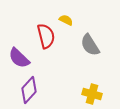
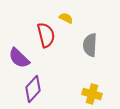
yellow semicircle: moved 2 px up
red semicircle: moved 1 px up
gray semicircle: rotated 35 degrees clockwise
purple diamond: moved 4 px right, 1 px up
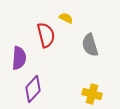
gray semicircle: rotated 20 degrees counterclockwise
purple semicircle: rotated 130 degrees counterclockwise
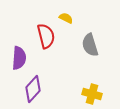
red semicircle: moved 1 px down
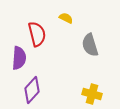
red semicircle: moved 9 px left, 2 px up
purple diamond: moved 1 px left, 1 px down
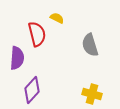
yellow semicircle: moved 9 px left
purple semicircle: moved 2 px left
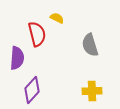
yellow cross: moved 3 px up; rotated 18 degrees counterclockwise
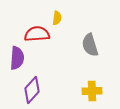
yellow semicircle: rotated 72 degrees clockwise
red semicircle: rotated 80 degrees counterclockwise
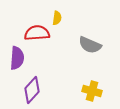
red semicircle: moved 1 px up
gray semicircle: rotated 50 degrees counterclockwise
yellow cross: rotated 18 degrees clockwise
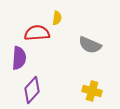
purple semicircle: moved 2 px right
